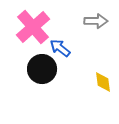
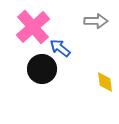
yellow diamond: moved 2 px right
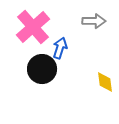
gray arrow: moved 2 px left
blue arrow: rotated 70 degrees clockwise
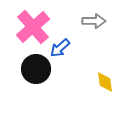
blue arrow: rotated 150 degrees counterclockwise
black circle: moved 6 px left
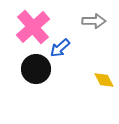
yellow diamond: moved 1 px left, 2 px up; rotated 20 degrees counterclockwise
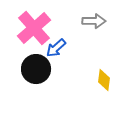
pink cross: moved 1 px right, 1 px down
blue arrow: moved 4 px left
yellow diamond: rotated 35 degrees clockwise
